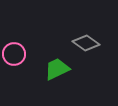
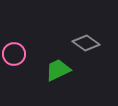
green trapezoid: moved 1 px right, 1 px down
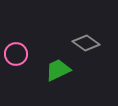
pink circle: moved 2 px right
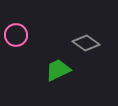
pink circle: moved 19 px up
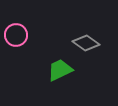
green trapezoid: moved 2 px right
